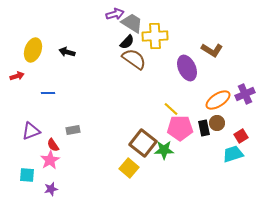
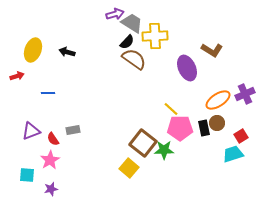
red semicircle: moved 6 px up
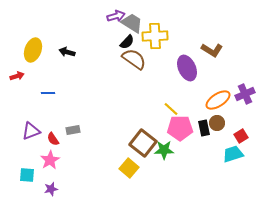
purple arrow: moved 1 px right, 2 px down
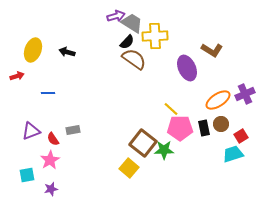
brown circle: moved 4 px right, 1 px down
cyan square: rotated 14 degrees counterclockwise
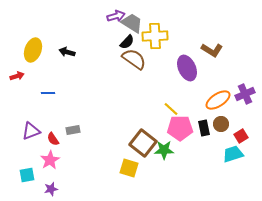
yellow square: rotated 24 degrees counterclockwise
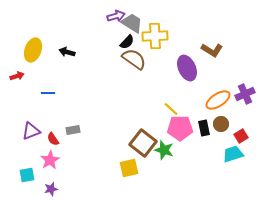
green star: rotated 18 degrees clockwise
yellow square: rotated 30 degrees counterclockwise
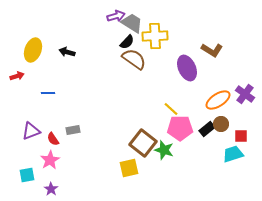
purple cross: rotated 30 degrees counterclockwise
black rectangle: moved 3 px right, 1 px down; rotated 63 degrees clockwise
red square: rotated 32 degrees clockwise
purple star: rotated 24 degrees counterclockwise
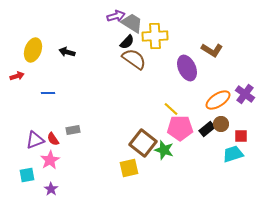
purple triangle: moved 4 px right, 9 px down
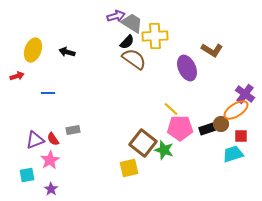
orange ellipse: moved 18 px right, 10 px down
black rectangle: rotated 21 degrees clockwise
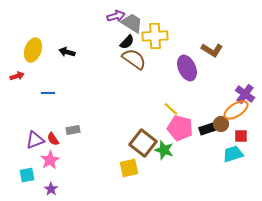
pink pentagon: rotated 15 degrees clockwise
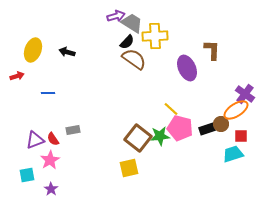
brown L-shape: rotated 120 degrees counterclockwise
brown square: moved 5 px left, 5 px up
green star: moved 4 px left, 14 px up; rotated 24 degrees counterclockwise
